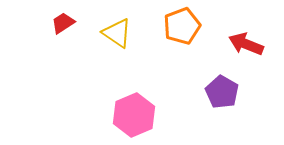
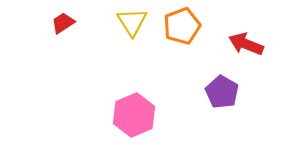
yellow triangle: moved 15 px right, 11 px up; rotated 24 degrees clockwise
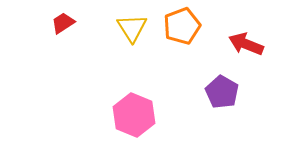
yellow triangle: moved 6 px down
pink hexagon: rotated 15 degrees counterclockwise
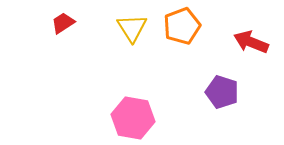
red arrow: moved 5 px right, 2 px up
purple pentagon: rotated 12 degrees counterclockwise
pink hexagon: moved 1 px left, 3 px down; rotated 12 degrees counterclockwise
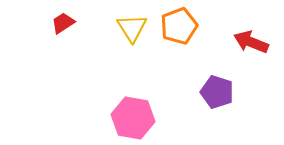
orange pentagon: moved 3 px left
purple pentagon: moved 5 px left
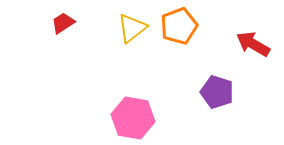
yellow triangle: rotated 24 degrees clockwise
red arrow: moved 2 px right, 2 px down; rotated 8 degrees clockwise
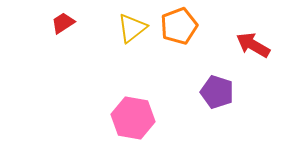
red arrow: moved 1 px down
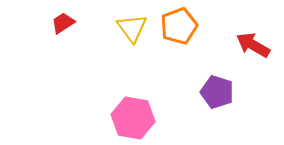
yellow triangle: rotated 28 degrees counterclockwise
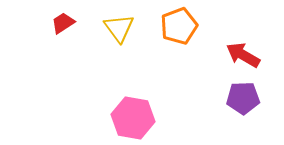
yellow triangle: moved 13 px left
red arrow: moved 10 px left, 10 px down
purple pentagon: moved 26 px right, 6 px down; rotated 20 degrees counterclockwise
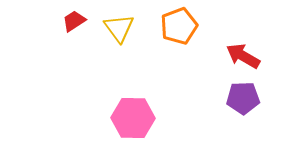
red trapezoid: moved 11 px right, 2 px up
red arrow: moved 1 px down
pink hexagon: rotated 9 degrees counterclockwise
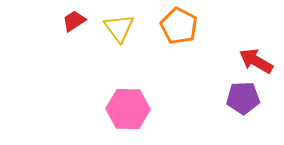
orange pentagon: rotated 24 degrees counterclockwise
red arrow: moved 13 px right, 5 px down
pink hexagon: moved 5 px left, 9 px up
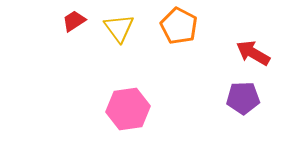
red arrow: moved 3 px left, 8 px up
pink hexagon: rotated 9 degrees counterclockwise
